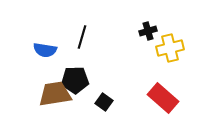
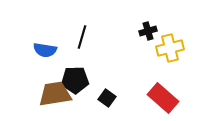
black square: moved 3 px right, 4 px up
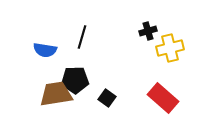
brown trapezoid: moved 1 px right
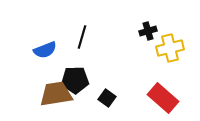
blue semicircle: rotated 30 degrees counterclockwise
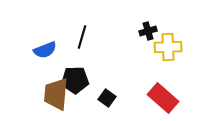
yellow cross: moved 2 px left, 1 px up; rotated 12 degrees clockwise
brown trapezoid: rotated 76 degrees counterclockwise
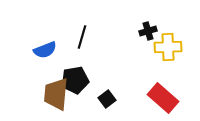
black pentagon: rotated 8 degrees counterclockwise
black square: moved 1 px down; rotated 18 degrees clockwise
